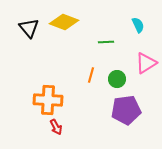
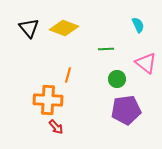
yellow diamond: moved 6 px down
green line: moved 7 px down
pink triangle: rotated 50 degrees counterclockwise
orange line: moved 23 px left
red arrow: rotated 14 degrees counterclockwise
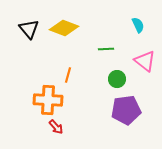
black triangle: moved 1 px down
pink triangle: moved 1 px left, 2 px up
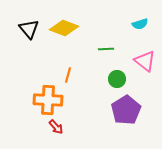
cyan semicircle: moved 2 px right, 1 px up; rotated 98 degrees clockwise
purple pentagon: rotated 24 degrees counterclockwise
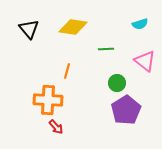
yellow diamond: moved 9 px right, 1 px up; rotated 12 degrees counterclockwise
orange line: moved 1 px left, 4 px up
green circle: moved 4 px down
